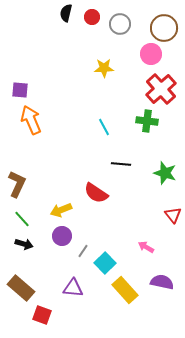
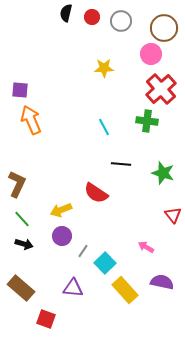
gray circle: moved 1 px right, 3 px up
green star: moved 2 px left
red square: moved 4 px right, 4 px down
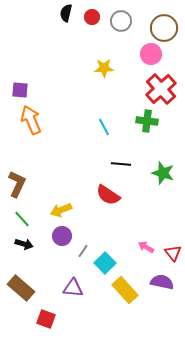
red semicircle: moved 12 px right, 2 px down
red triangle: moved 38 px down
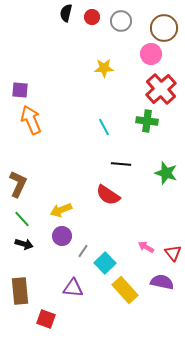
green star: moved 3 px right
brown L-shape: moved 1 px right
brown rectangle: moved 1 px left, 3 px down; rotated 44 degrees clockwise
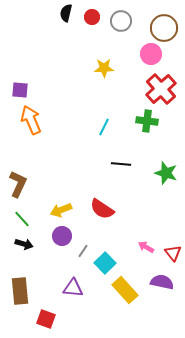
cyan line: rotated 54 degrees clockwise
red semicircle: moved 6 px left, 14 px down
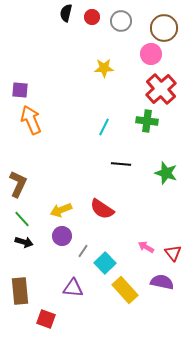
black arrow: moved 2 px up
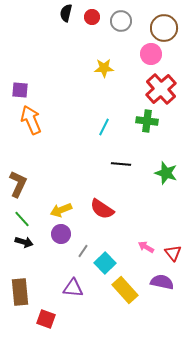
purple circle: moved 1 px left, 2 px up
brown rectangle: moved 1 px down
